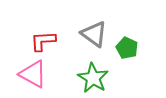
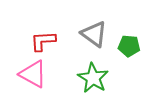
green pentagon: moved 2 px right, 2 px up; rotated 20 degrees counterclockwise
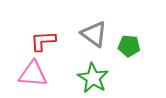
pink triangle: rotated 24 degrees counterclockwise
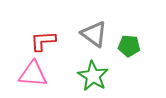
green star: moved 2 px up
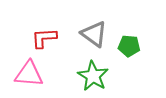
red L-shape: moved 1 px right, 3 px up
pink triangle: moved 4 px left
